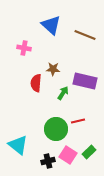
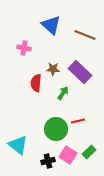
purple rectangle: moved 5 px left, 9 px up; rotated 30 degrees clockwise
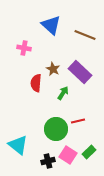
brown star: rotated 24 degrees clockwise
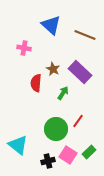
red line: rotated 40 degrees counterclockwise
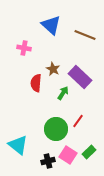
purple rectangle: moved 5 px down
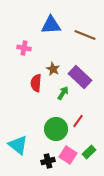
blue triangle: rotated 45 degrees counterclockwise
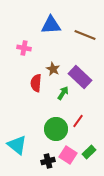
cyan triangle: moved 1 px left
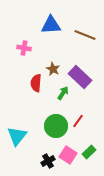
green circle: moved 3 px up
cyan triangle: moved 9 px up; rotated 30 degrees clockwise
black cross: rotated 16 degrees counterclockwise
